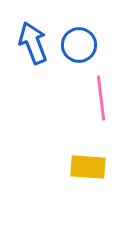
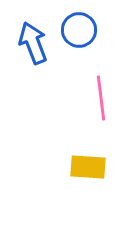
blue circle: moved 15 px up
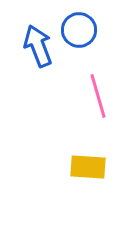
blue arrow: moved 5 px right, 3 px down
pink line: moved 3 px left, 2 px up; rotated 9 degrees counterclockwise
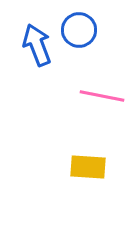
blue arrow: moved 1 px left, 1 px up
pink line: moved 4 px right; rotated 63 degrees counterclockwise
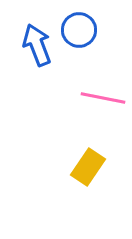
pink line: moved 1 px right, 2 px down
yellow rectangle: rotated 60 degrees counterclockwise
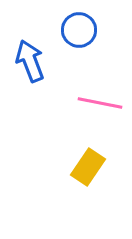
blue arrow: moved 7 px left, 16 px down
pink line: moved 3 px left, 5 px down
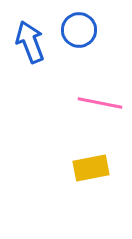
blue arrow: moved 19 px up
yellow rectangle: moved 3 px right, 1 px down; rotated 45 degrees clockwise
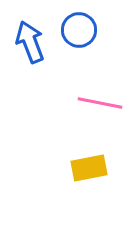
yellow rectangle: moved 2 px left
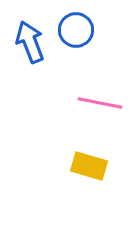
blue circle: moved 3 px left
yellow rectangle: moved 2 px up; rotated 27 degrees clockwise
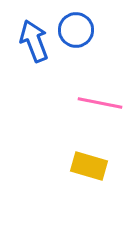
blue arrow: moved 4 px right, 1 px up
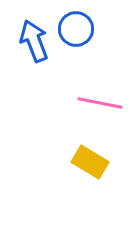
blue circle: moved 1 px up
yellow rectangle: moved 1 px right, 4 px up; rotated 15 degrees clockwise
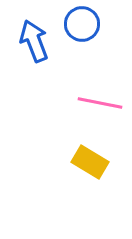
blue circle: moved 6 px right, 5 px up
